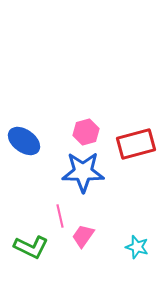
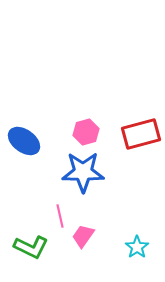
red rectangle: moved 5 px right, 10 px up
cyan star: rotated 20 degrees clockwise
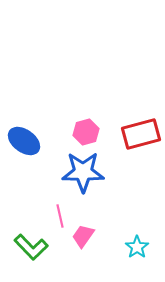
green L-shape: rotated 20 degrees clockwise
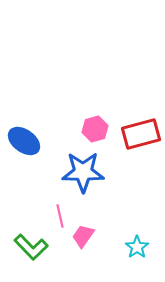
pink hexagon: moved 9 px right, 3 px up
